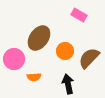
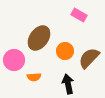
pink circle: moved 1 px down
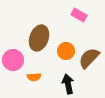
brown ellipse: rotated 15 degrees counterclockwise
orange circle: moved 1 px right
pink circle: moved 1 px left
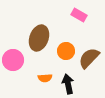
orange semicircle: moved 11 px right, 1 px down
